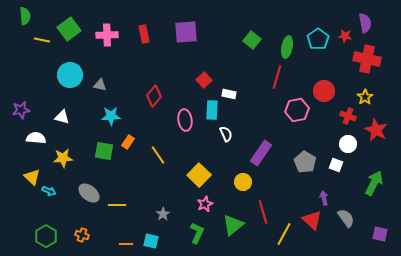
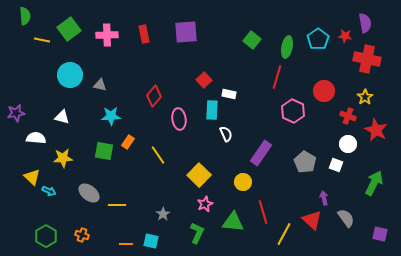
purple star at (21, 110): moved 5 px left, 3 px down
pink hexagon at (297, 110): moved 4 px left, 1 px down; rotated 25 degrees counterclockwise
pink ellipse at (185, 120): moved 6 px left, 1 px up
green triangle at (233, 225): moved 3 px up; rotated 45 degrees clockwise
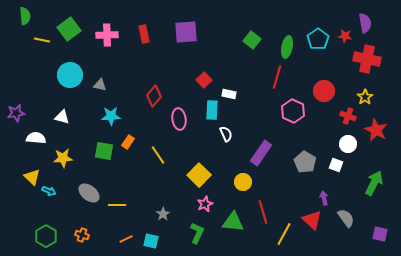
orange line at (126, 244): moved 5 px up; rotated 24 degrees counterclockwise
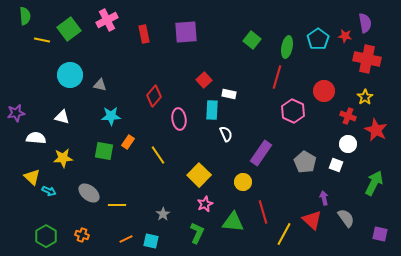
pink cross at (107, 35): moved 15 px up; rotated 25 degrees counterclockwise
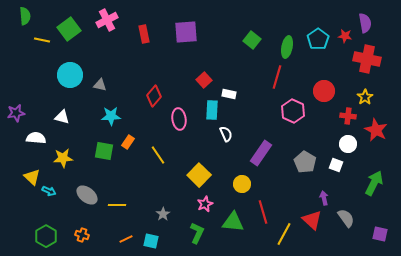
red cross at (348, 116): rotated 14 degrees counterclockwise
yellow circle at (243, 182): moved 1 px left, 2 px down
gray ellipse at (89, 193): moved 2 px left, 2 px down
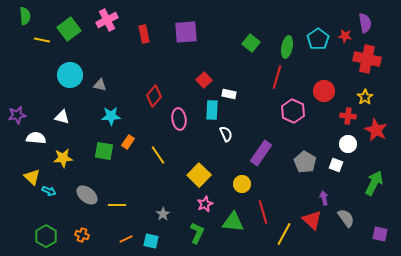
green square at (252, 40): moved 1 px left, 3 px down
purple star at (16, 113): moved 1 px right, 2 px down
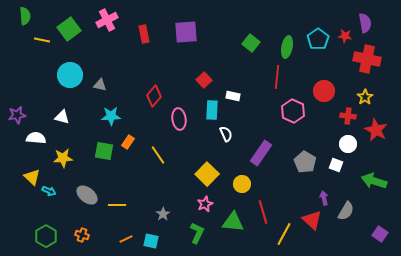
red line at (277, 77): rotated 10 degrees counterclockwise
white rectangle at (229, 94): moved 4 px right, 2 px down
yellow square at (199, 175): moved 8 px right, 1 px up
green arrow at (374, 183): moved 2 px up; rotated 100 degrees counterclockwise
gray semicircle at (346, 218): moved 7 px up; rotated 66 degrees clockwise
purple square at (380, 234): rotated 21 degrees clockwise
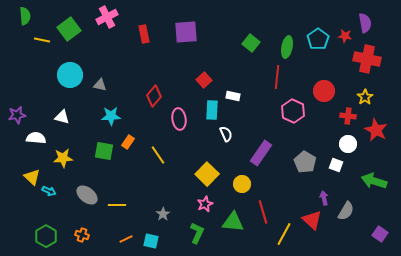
pink cross at (107, 20): moved 3 px up
